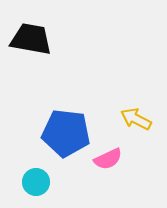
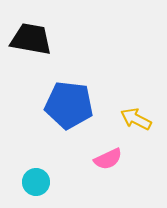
blue pentagon: moved 3 px right, 28 px up
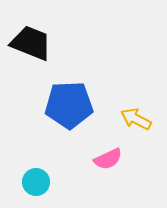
black trapezoid: moved 4 px down; rotated 12 degrees clockwise
blue pentagon: rotated 9 degrees counterclockwise
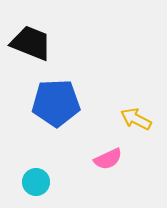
blue pentagon: moved 13 px left, 2 px up
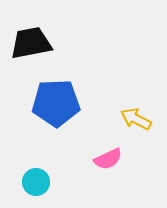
black trapezoid: rotated 33 degrees counterclockwise
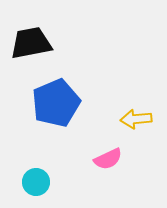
blue pentagon: rotated 21 degrees counterclockwise
yellow arrow: rotated 32 degrees counterclockwise
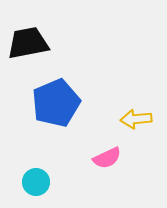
black trapezoid: moved 3 px left
pink semicircle: moved 1 px left, 1 px up
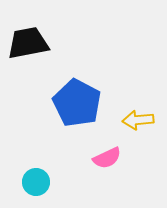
blue pentagon: moved 21 px right; rotated 21 degrees counterclockwise
yellow arrow: moved 2 px right, 1 px down
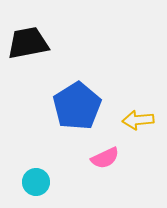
blue pentagon: moved 3 px down; rotated 12 degrees clockwise
pink semicircle: moved 2 px left
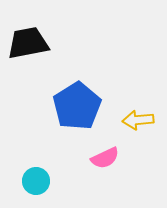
cyan circle: moved 1 px up
